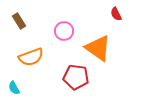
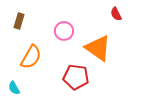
brown rectangle: rotated 49 degrees clockwise
orange semicircle: rotated 40 degrees counterclockwise
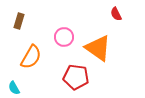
pink circle: moved 6 px down
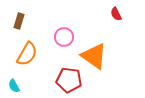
orange triangle: moved 4 px left, 8 px down
orange semicircle: moved 4 px left, 3 px up
red pentagon: moved 7 px left, 3 px down
cyan semicircle: moved 2 px up
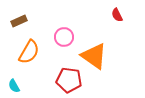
red semicircle: moved 1 px right, 1 px down
brown rectangle: rotated 49 degrees clockwise
orange semicircle: moved 2 px right, 2 px up
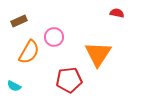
red semicircle: moved 2 px up; rotated 128 degrees clockwise
pink circle: moved 10 px left
orange triangle: moved 4 px right, 2 px up; rotated 28 degrees clockwise
red pentagon: rotated 15 degrees counterclockwise
cyan semicircle: rotated 32 degrees counterclockwise
